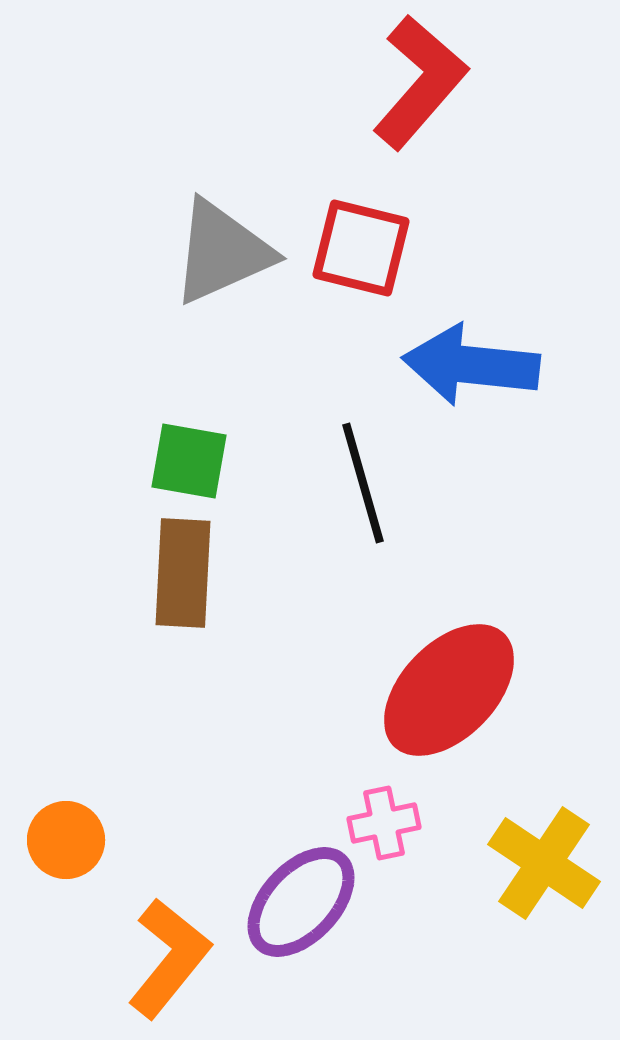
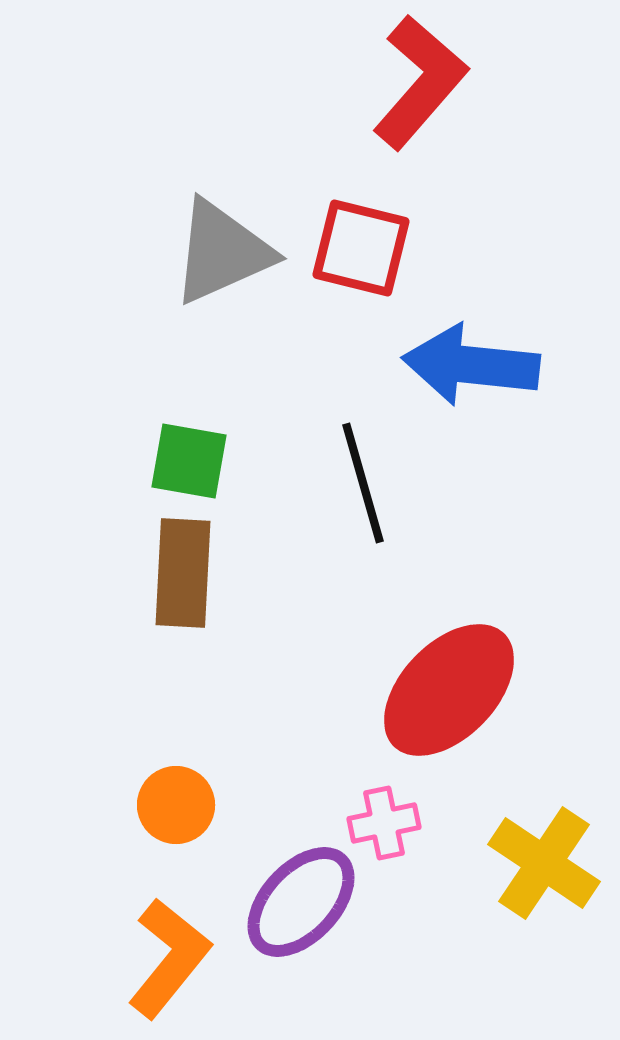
orange circle: moved 110 px right, 35 px up
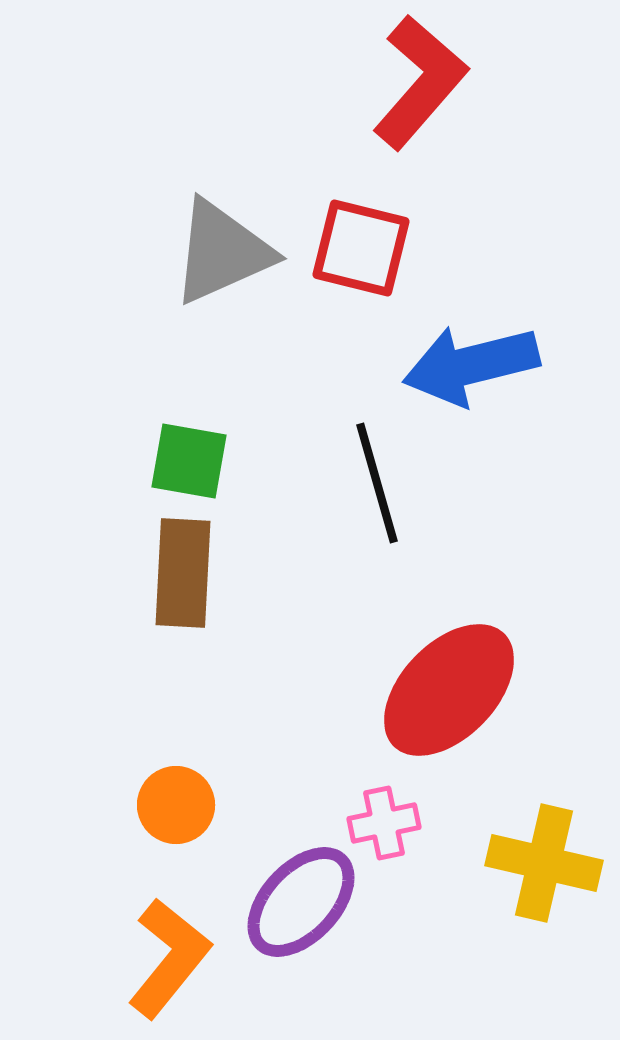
blue arrow: rotated 20 degrees counterclockwise
black line: moved 14 px right
yellow cross: rotated 21 degrees counterclockwise
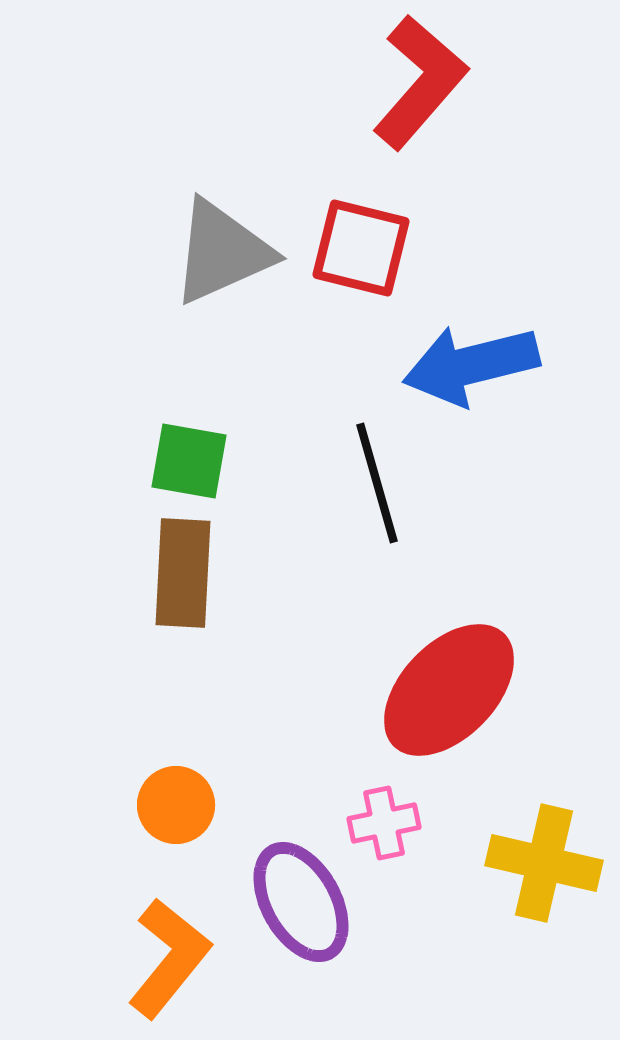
purple ellipse: rotated 72 degrees counterclockwise
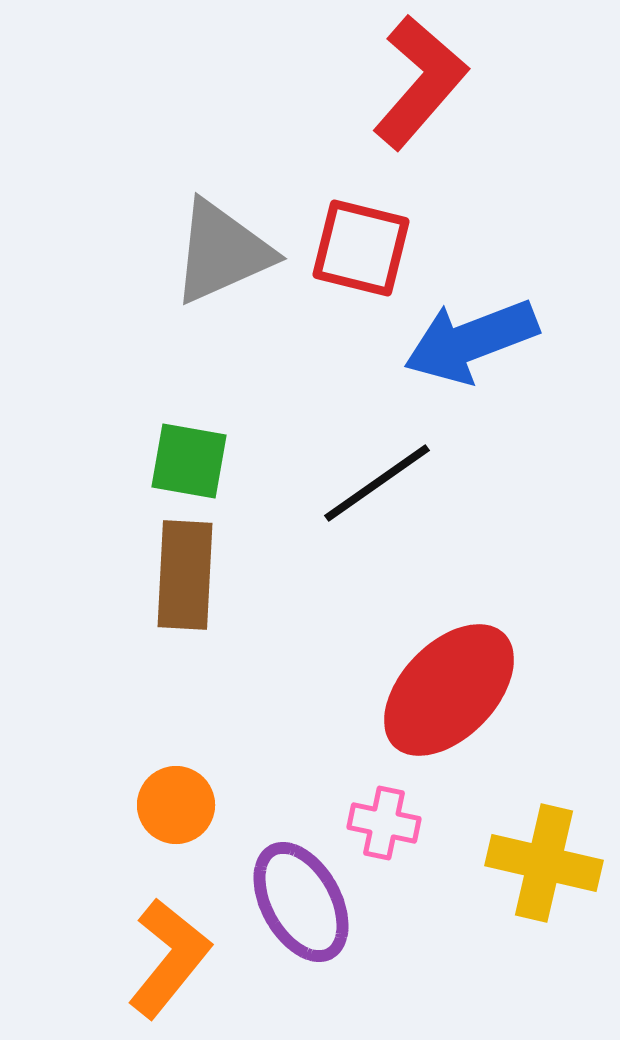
blue arrow: moved 24 px up; rotated 7 degrees counterclockwise
black line: rotated 71 degrees clockwise
brown rectangle: moved 2 px right, 2 px down
pink cross: rotated 24 degrees clockwise
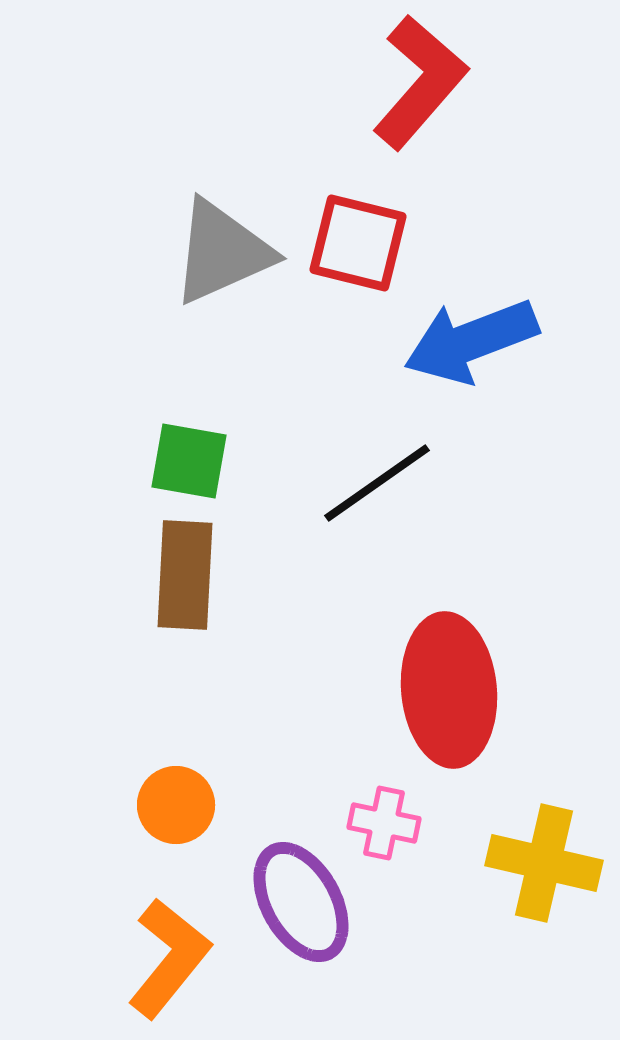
red square: moved 3 px left, 5 px up
red ellipse: rotated 49 degrees counterclockwise
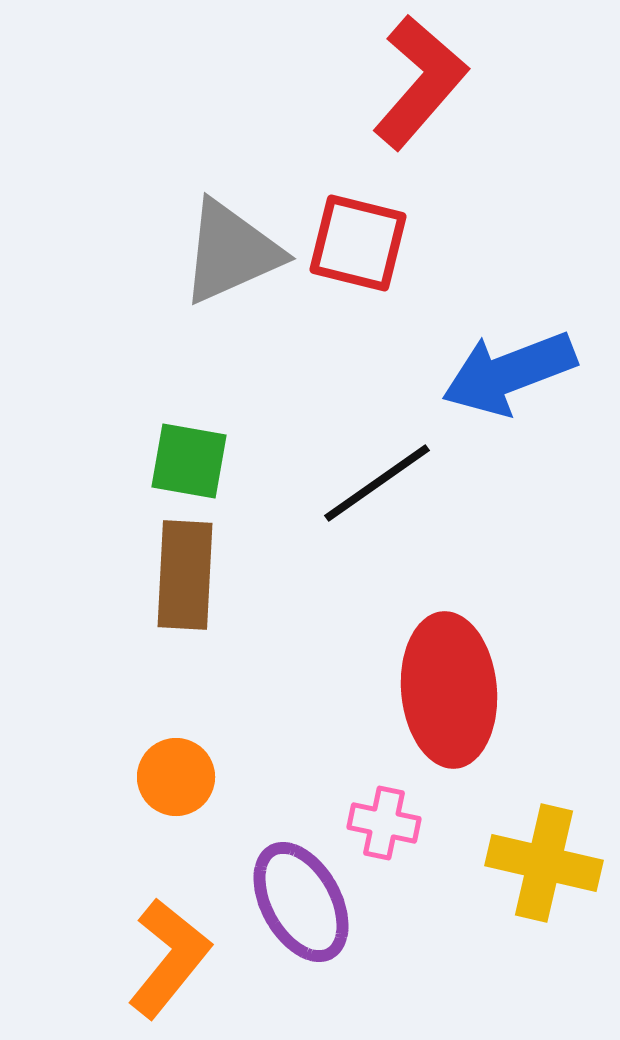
gray triangle: moved 9 px right
blue arrow: moved 38 px right, 32 px down
orange circle: moved 28 px up
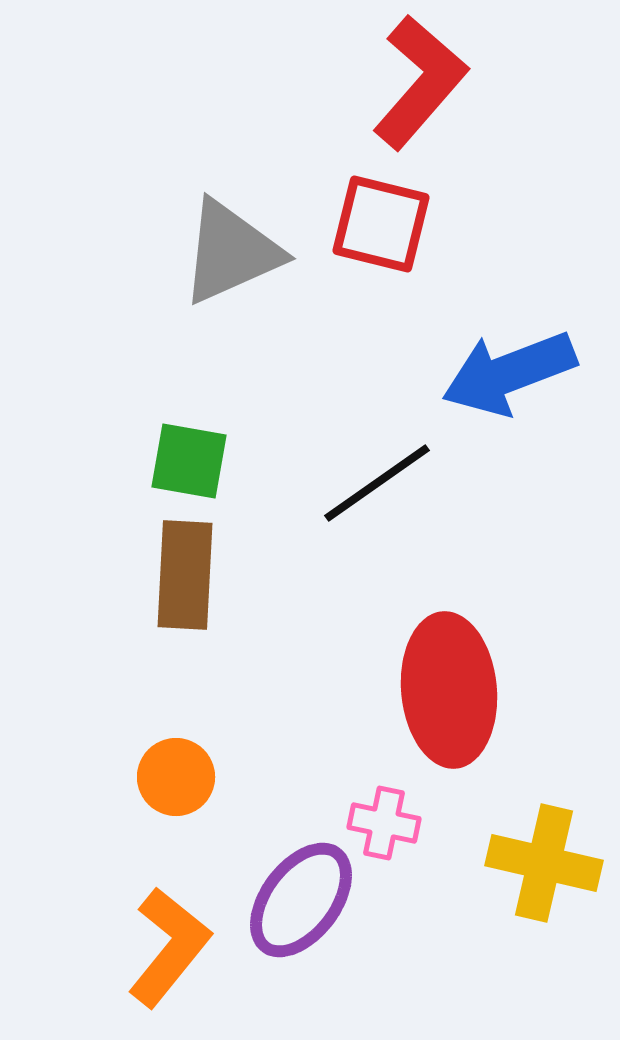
red square: moved 23 px right, 19 px up
purple ellipse: moved 2 px up; rotated 66 degrees clockwise
orange L-shape: moved 11 px up
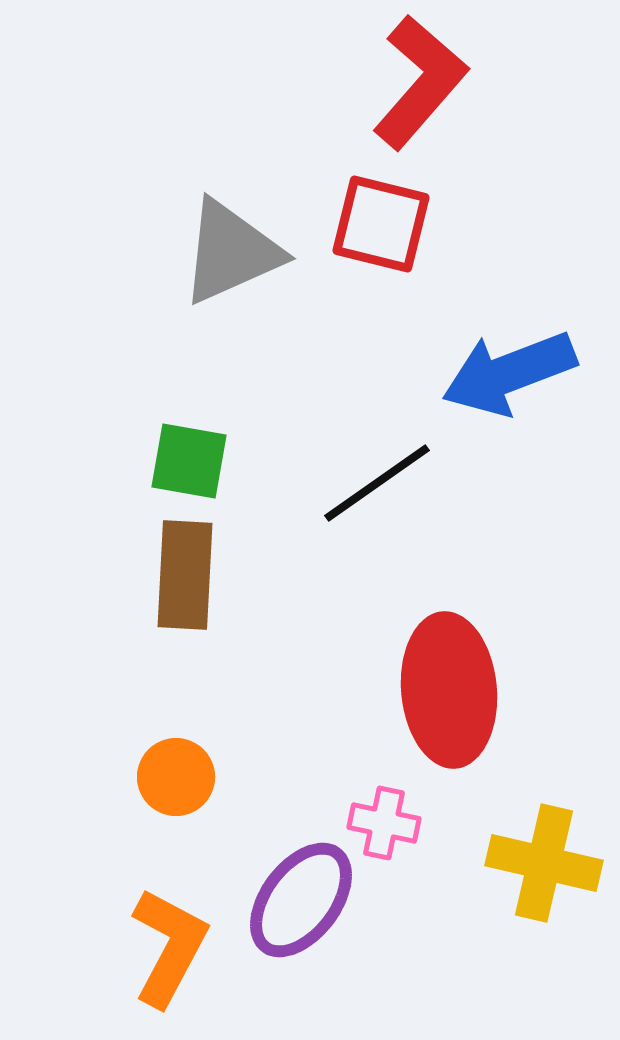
orange L-shape: rotated 11 degrees counterclockwise
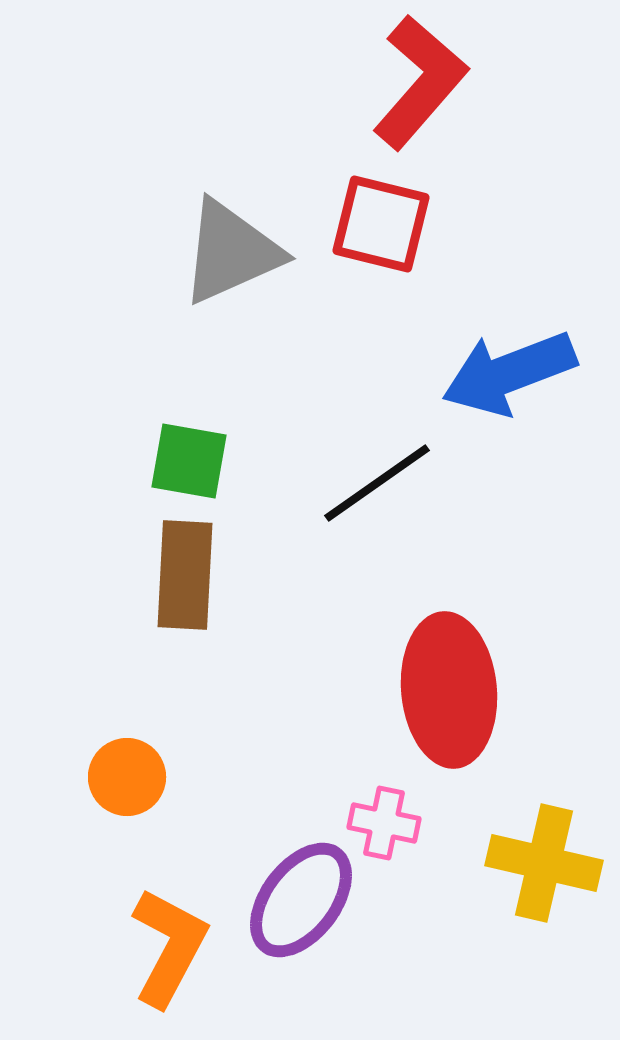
orange circle: moved 49 px left
